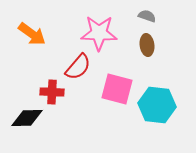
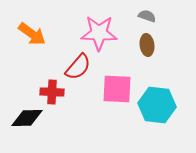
pink square: rotated 12 degrees counterclockwise
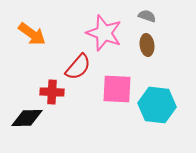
pink star: moved 5 px right; rotated 18 degrees clockwise
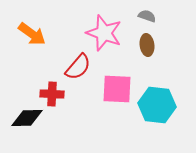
red cross: moved 2 px down
